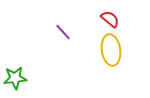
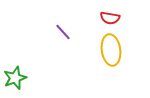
red semicircle: moved 1 px up; rotated 150 degrees clockwise
green star: rotated 15 degrees counterclockwise
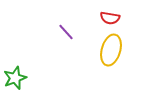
purple line: moved 3 px right
yellow ellipse: rotated 24 degrees clockwise
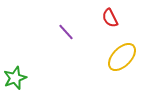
red semicircle: rotated 54 degrees clockwise
yellow ellipse: moved 11 px right, 7 px down; rotated 28 degrees clockwise
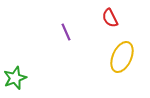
purple line: rotated 18 degrees clockwise
yellow ellipse: rotated 20 degrees counterclockwise
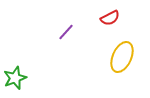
red semicircle: rotated 90 degrees counterclockwise
purple line: rotated 66 degrees clockwise
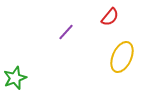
red semicircle: moved 1 px up; rotated 24 degrees counterclockwise
